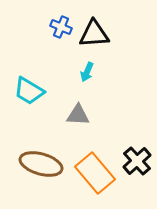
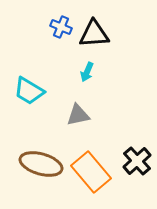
gray triangle: rotated 15 degrees counterclockwise
orange rectangle: moved 4 px left, 1 px up
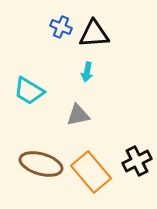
cyan arrow: rotated 12 degrees counterclockwise
black cross: rotated 16 degrees clockwise
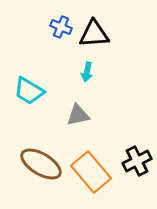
brown ellipse: rotated 15 degrees clockwise
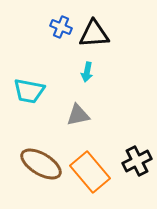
cyan trapezoid: rotated 20 degrees counterclockwise
orange rectangle: moved 1 px left
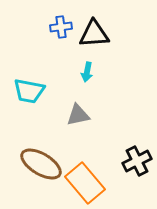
blue cross: rotated 30 degrees counterclockwise
orange rectangle: moved 5 px left, 11 px down
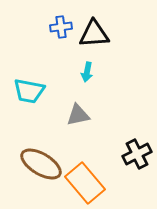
black cross: moved 7 px up
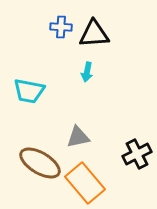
blue cross: rotated 10 degrees clockwise
gray triangle: moved 22 px down
brown ellipse: moved 1 px left, 1 px up
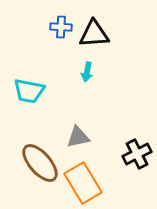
brown ellipse: rotated 18 degrees clockwise
orange rectangle: moved 2 px left; rotated 9 degrees clockwise
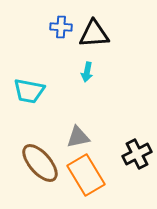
orange rectangle: moved 3 px right, 8 px up
